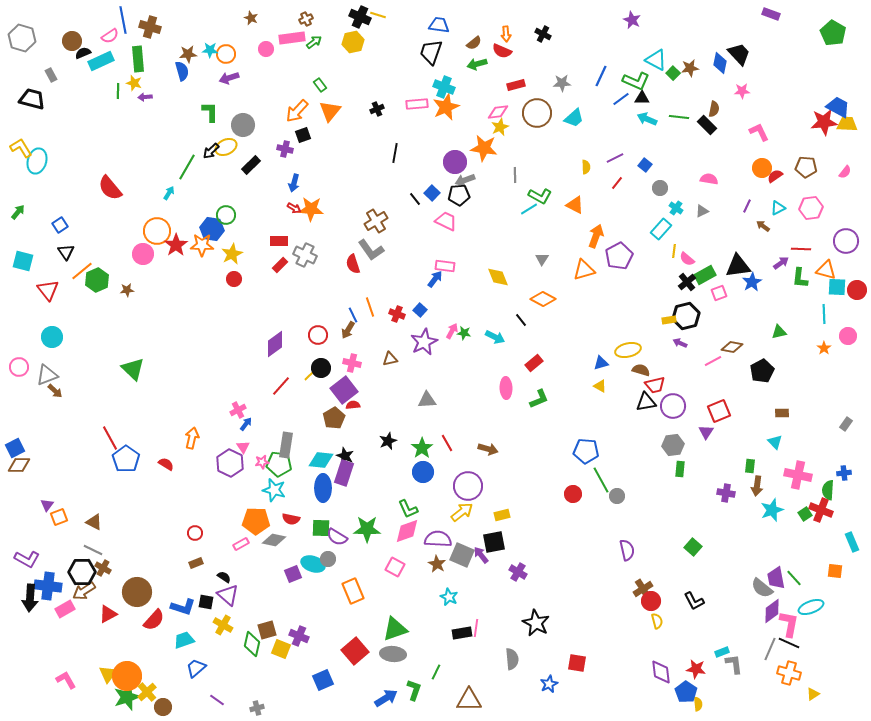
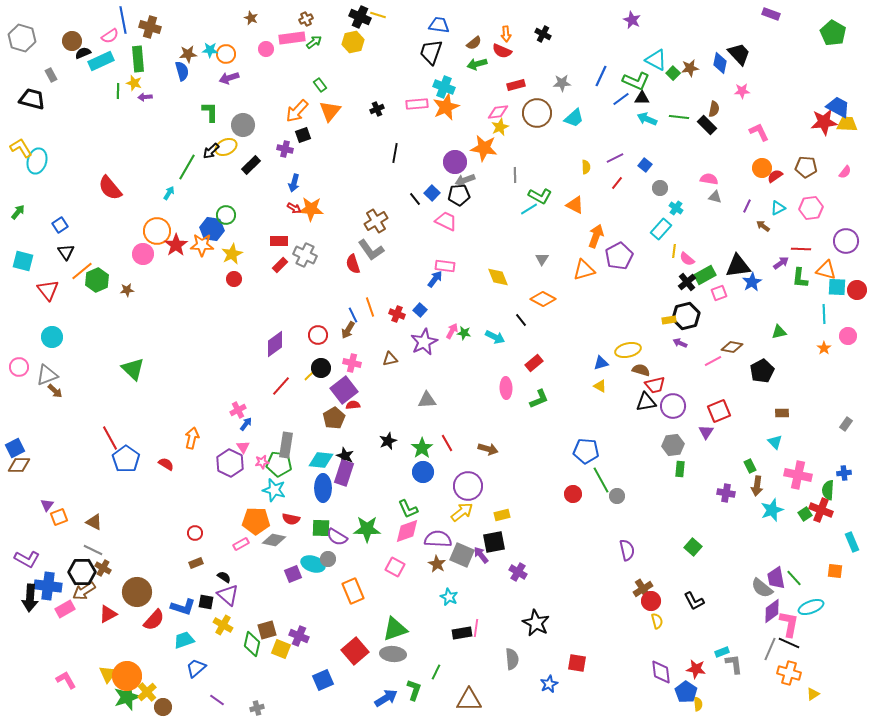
gray triangle at (702, 211): moved 13 px right, 14 px up; rotated 40 degrees clockwise
green rectangle at (750, 466): rotated 32 degrees counterclockwise
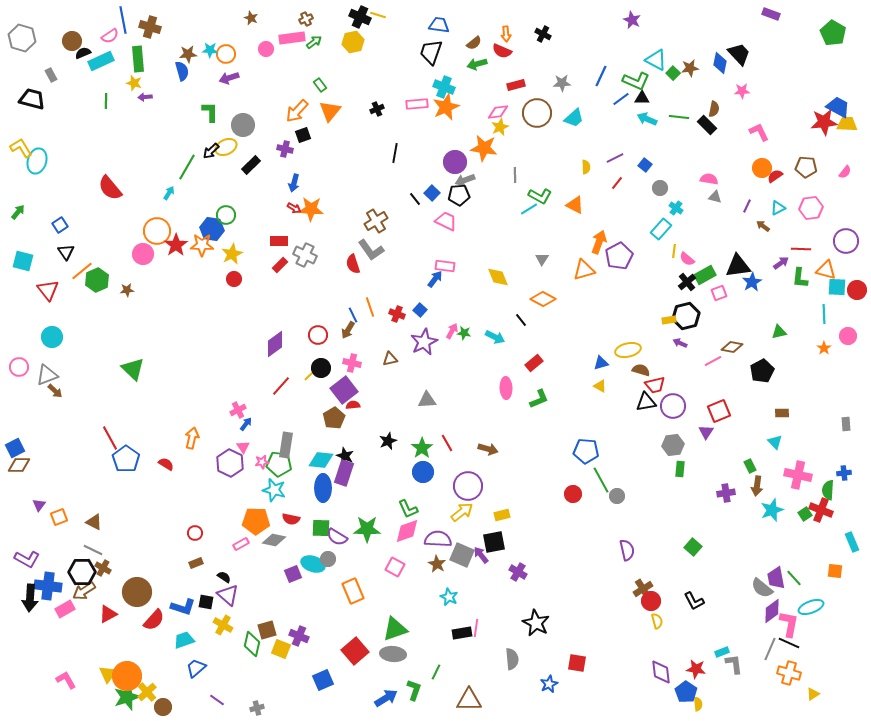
green line at (118, 91): moved 12 px left, 10 px down
orange arrow at (596, 236): moved 3 px right, 6 px down
gray rectangle at (846, 424): rotated 40 degrees counterclockwise
purple cross at (726, 493): rotated 18 degrees counterclockwise
purple triangle at (47, 505): moved 8 px left
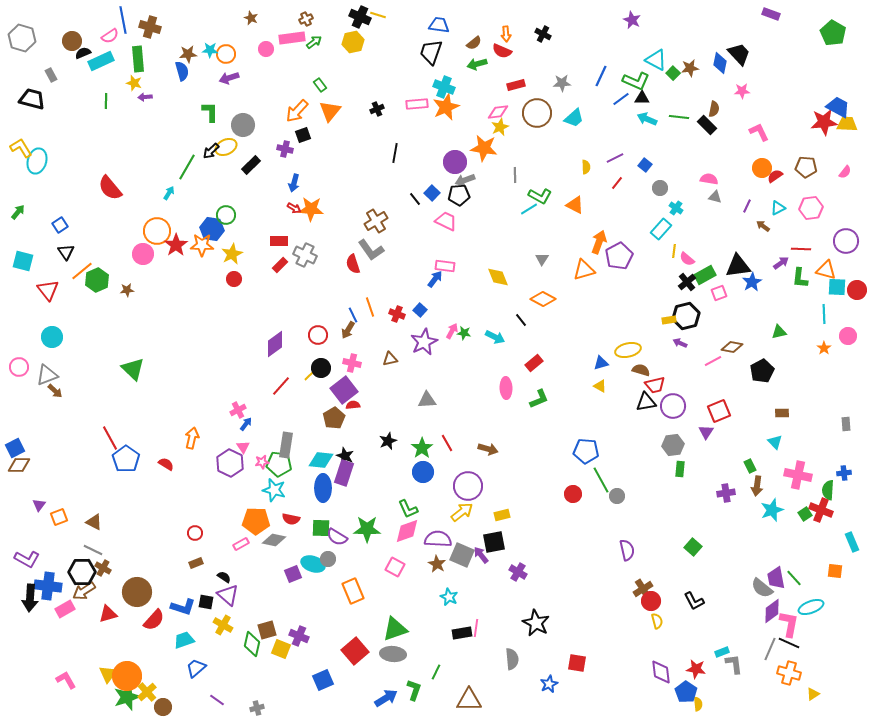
red triangle at (108, 614): rotated 12 degrees clockwise
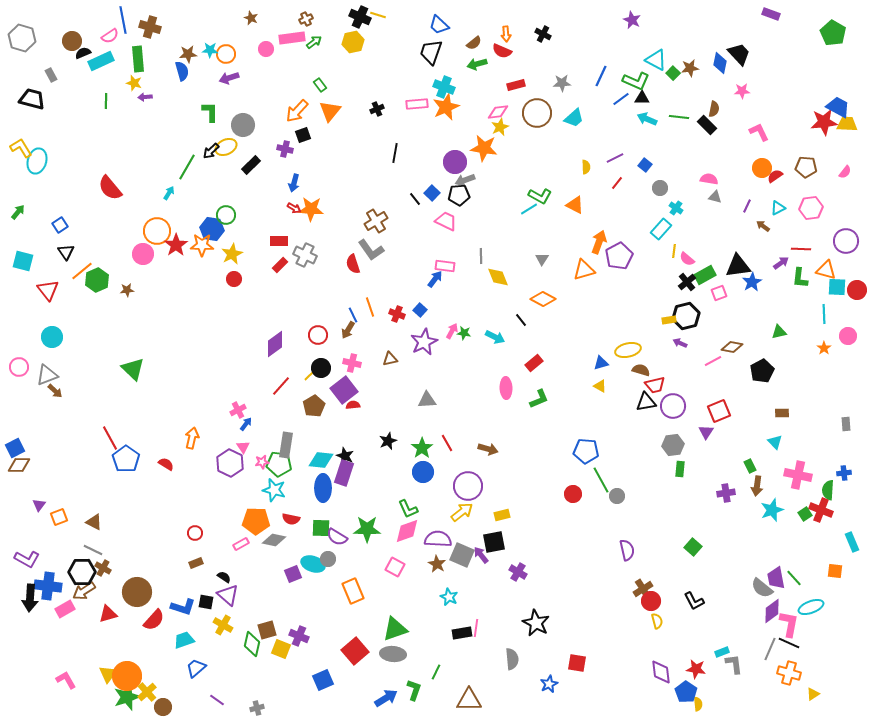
blue trapezoid at (439, 25): rotated 145 degrees counterclockwise
gray line at (515, 175): moved 34 px left, 81 px down
brown pentagon at (334, 418): moved 20 px left, 12 px up
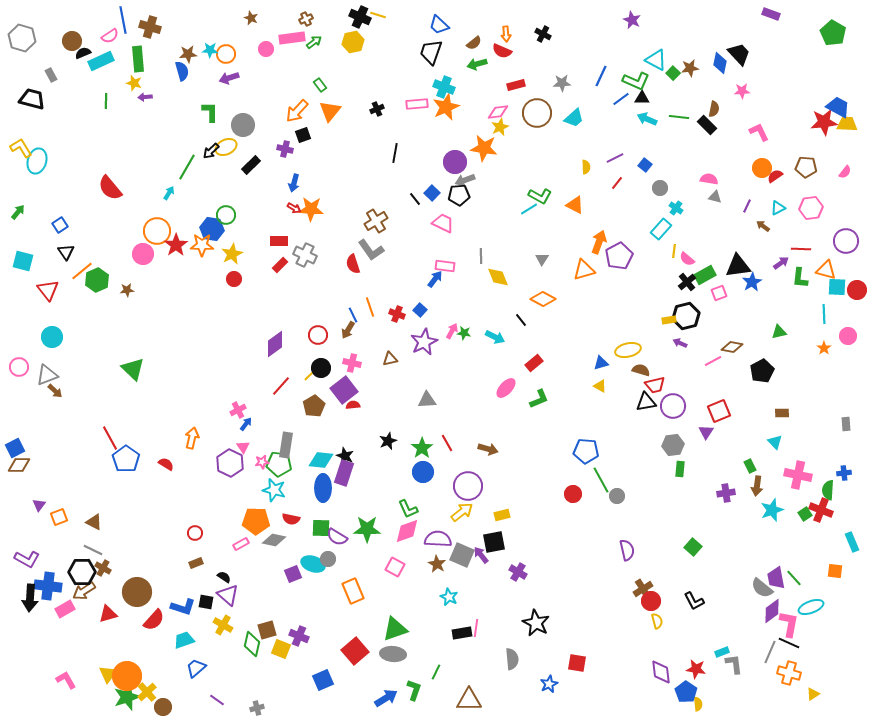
pink trapezoid at (446, 221): moved 3 px left, 2 px down
pink ellipse at (506, 388): rotated 45 degrees clockwise
gray line at (770, 649): moved 3 px down
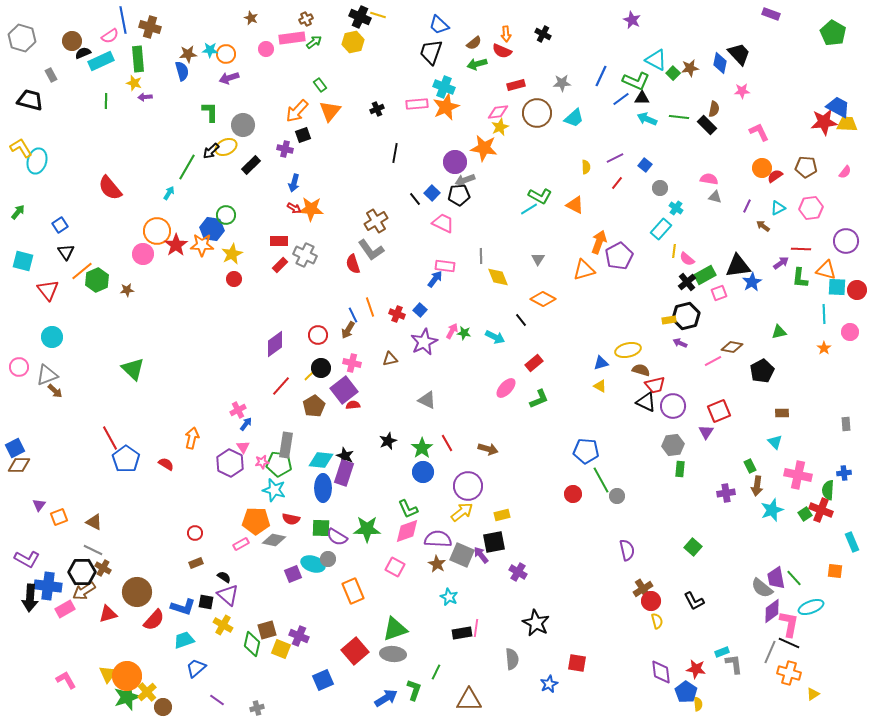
black trapezoid at (32, 99): moved 2 px left, 1 px down
gray triangle at (542, 259): moved 4 px left
pink circle at (848, 336): moved 2 px right, 4 px up
gray triangle at (427, 400): rotated 30 degrees clockwise
black triangle at (646, 402): rotated 35 degrees clockwise
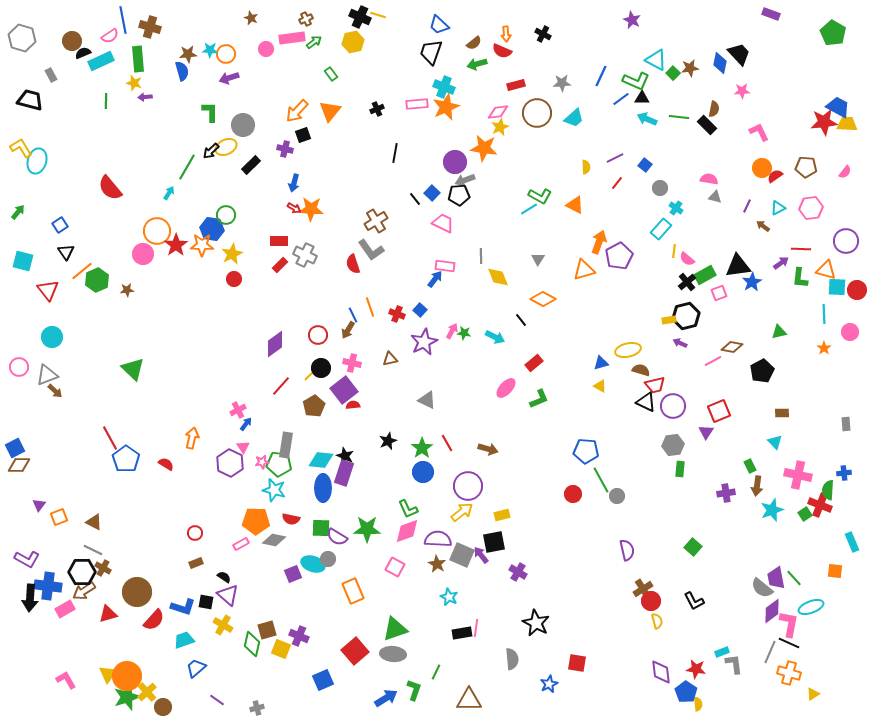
green rectangle at (320, 85): moved 11 px right, 11 px up
red cross at (821, 510): moved 1 px left, 5 px up
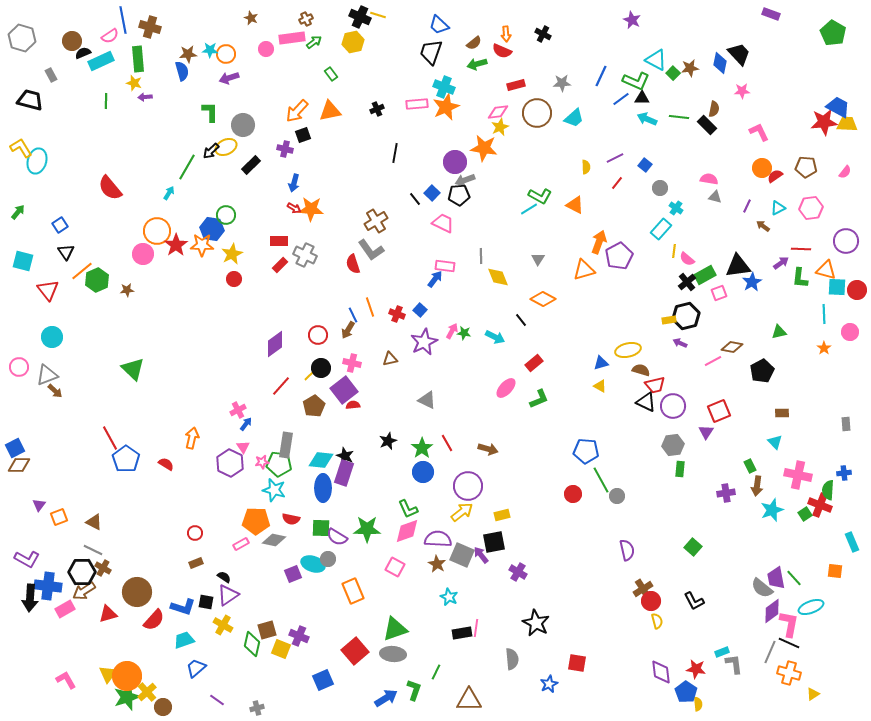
orange triangle at (330, 111): rotated 40 degrees clockwise
purple triangle at (228, 595): rotated 45 degrees clockwise
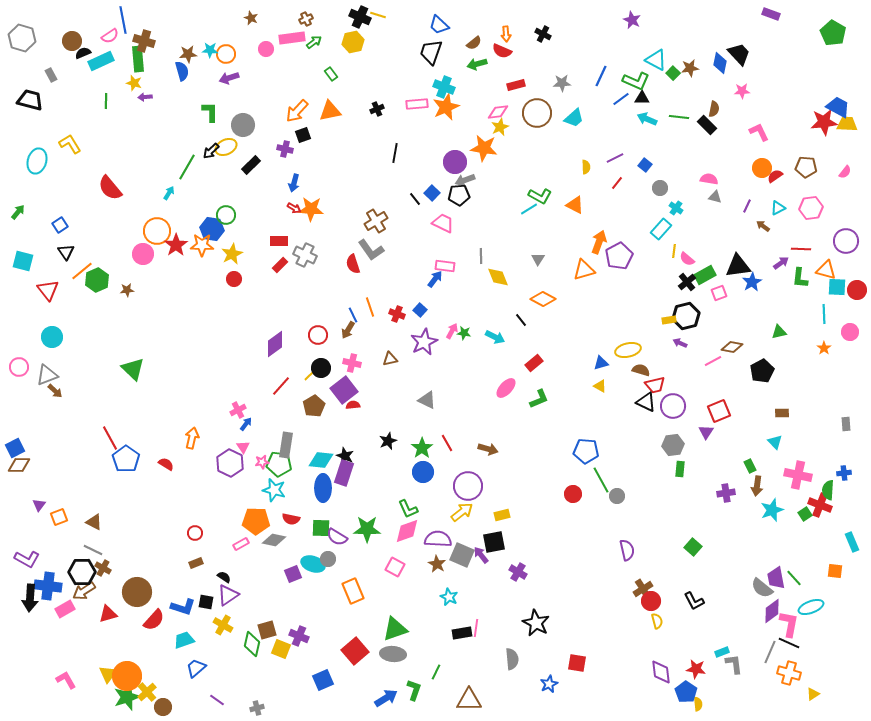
brown cross at (150, 27): moved 6 px left, 14 px down
yellow L-shape at (21, 148): moved 49 px right, 4 px up
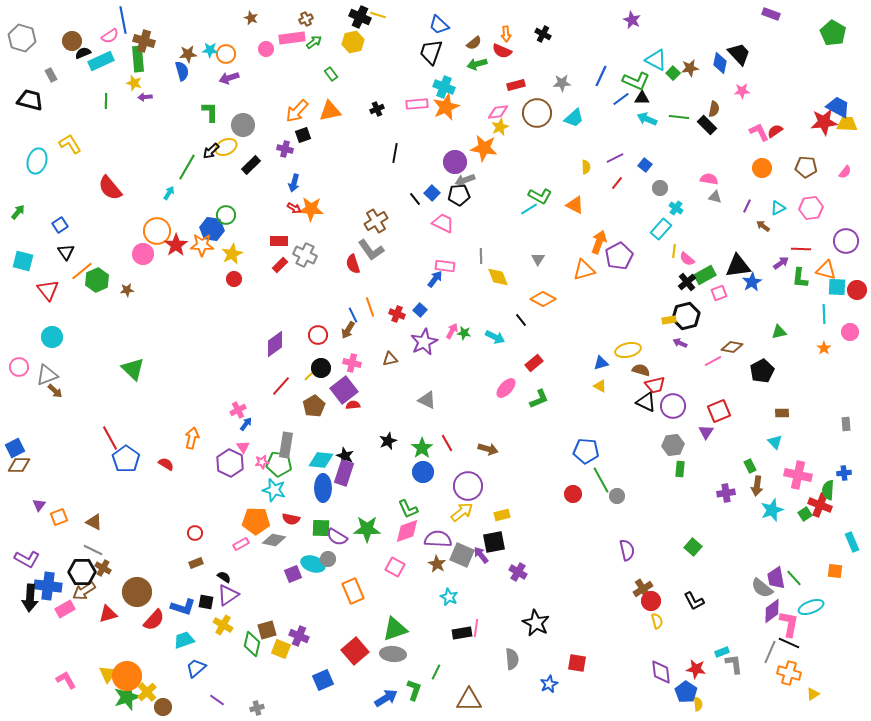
red semicircle at (775, 176): moved 45 px up
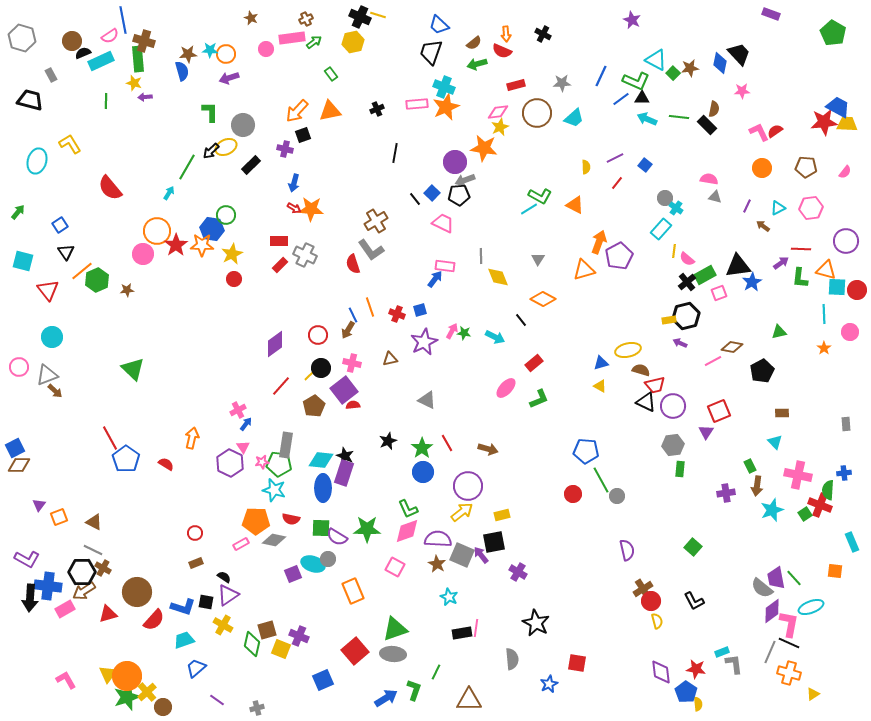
gray circle at (660, 188): moved 5 px right, 10 px down
blue square at (420, 310): rotated 32 degrees clockwise
